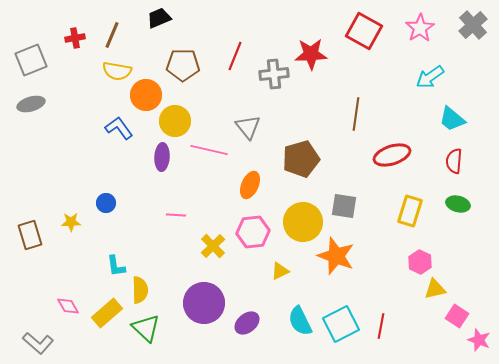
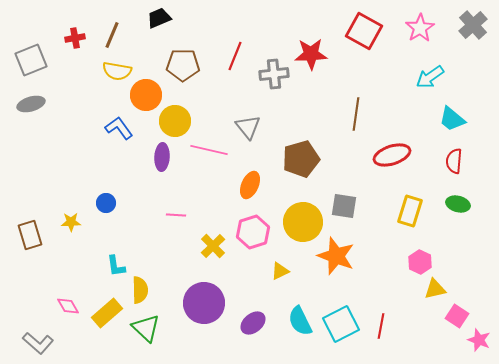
pink hexagon at (253, 232): rotated 12 degrees counterclockwise
purple ellipse at (247, 323): moved 6 px right
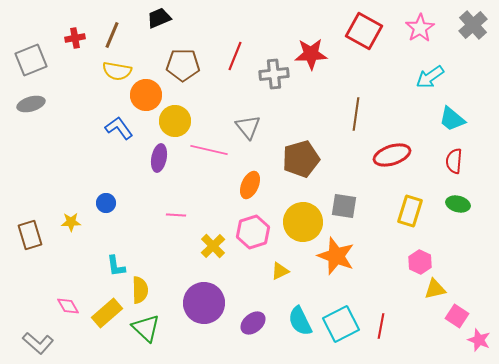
purple ellipse at (162, 157): moved 3 px left, 1 px down; rotated 8 degrees clockwise
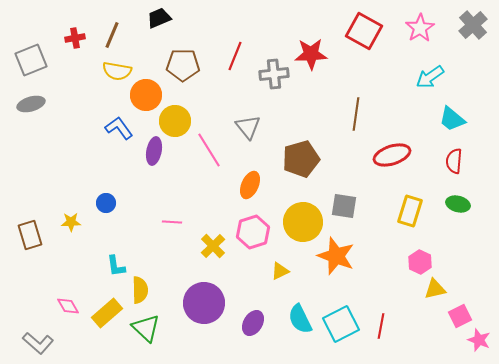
pink line at (209, 150): rotated 45 degrees clockwise
purple ellipse at (159, 158): moved 5 px left, 7 px up
pink line at (176, 215): moved 4 px left, 7 px down
pink square at (457, 316): moved 3 px right; rotated 30 degrees clockwise
cyan semicircle at (300, 321): moved 2 px up
purple ellipse at (253, 323): rotated 20 degrees counterclockwise
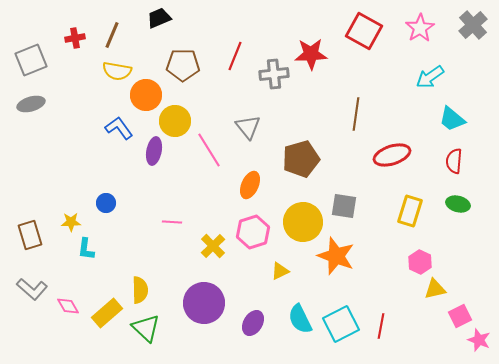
cyan L-shape at (116, 266): moved 30 px left, 17 px up; rotated 15 degrees clockwise
gray L-shape at (38, 343): moved 6 px left, 54 px up
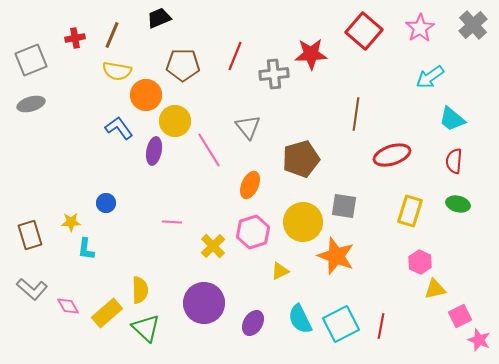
red square at (364, 31): rotated 12 degrees clockwise
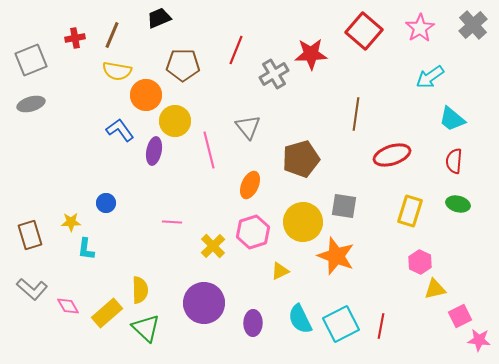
red line at (235, 56): moved 1 px right, 6 px up
gray cross at (274, 74): rotated 24 degrees counterclockwise
blue L-shape at (119, 128): moved 1 px right, 2 px down
pink line at (209, 150): rotated 18 degrees clockwise
purple ellipse at (253, 323): rotated 30 degrees counterclockwise
pink star at (479, 340): rotated 15 degrees counterclockwise
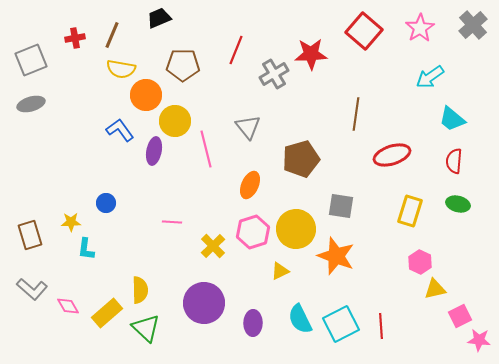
yellow semicircle at (117, 71): moved 4 px right, 2 px up
pink line at (209, 150): moved 3 px left, 1 px up
gray square at (344, 206): moved 3 px left
yellow circle at (303, 222): moved 7 px left, 7 px down
red line at (381, 326): rotated 15 degrees counterclockwise
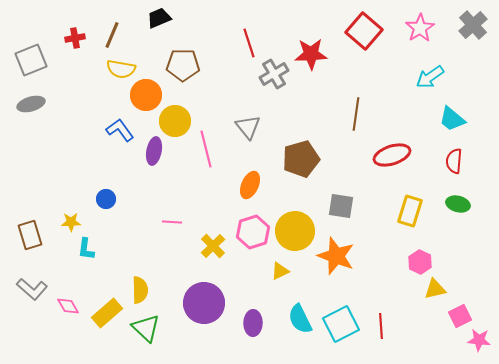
red line at (236, 50): moved 13 px right, 7 px up; rotated 40 degrees counterclockwise
blue circle at (106, 203): moved 4 px up
yellow circle at (296, 229): moved 1 px left, 2 px down
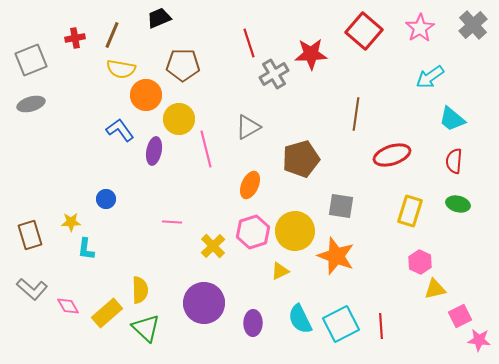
yellow circle at (175, 121): moved 4 px right, 2 px up
gray triangle at (248, 127): rotated 40 degrees clockwise
